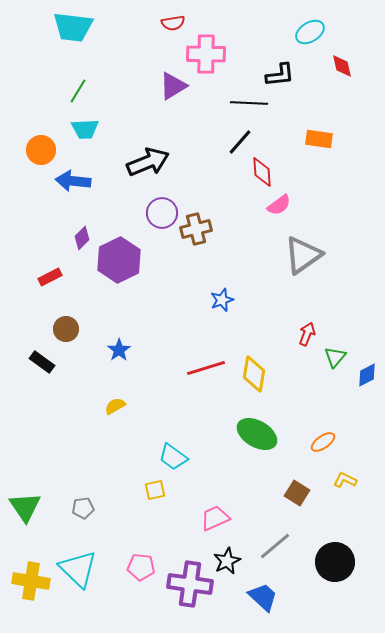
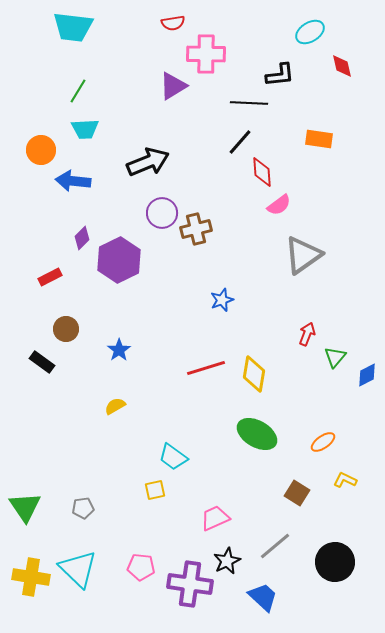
yellow cross at (31, 581): moved 4 px up
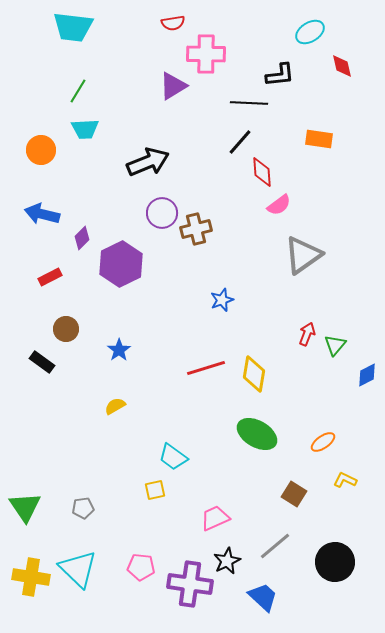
blue arrow at (73, 181): moved 31 px left, 33 px down; rotated 8 degrees clockwise
purple hexagon at (119, 260): moved 2 px right, 4 px down
green triangle at (335, 357): moved 12 px up
brown square at (297, 493): moved 3 px left, 1 px down
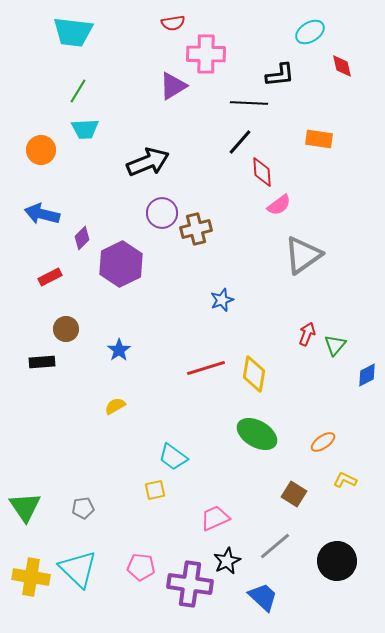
cyan trapezoid at (73, 27): moved 5 px down
black rectangle at (42, 362): rotated 40 degrees counterclockwise
black circle at (335, 562): moved 2 px right, 1 px up
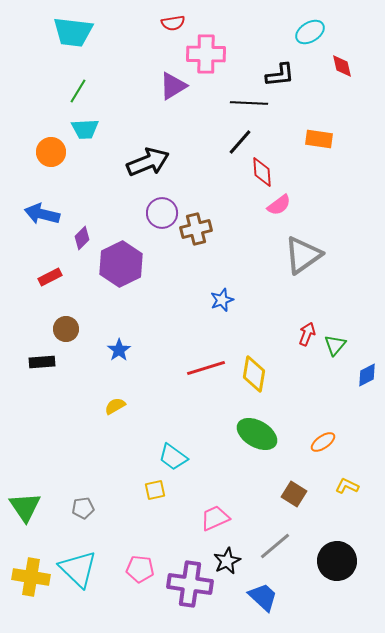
orange circle at (41, 150): moved 10 px right, 2 px down
yellow L-shape at (345, 480): moved 2 px right, 6 px down
pink pentagon at (141, 567): moved 1 px left, 2 px down
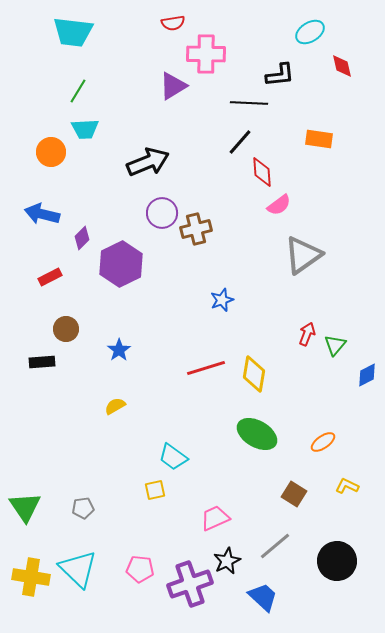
purple cross at (190, 584): rotated 27 degrees counterclockwise
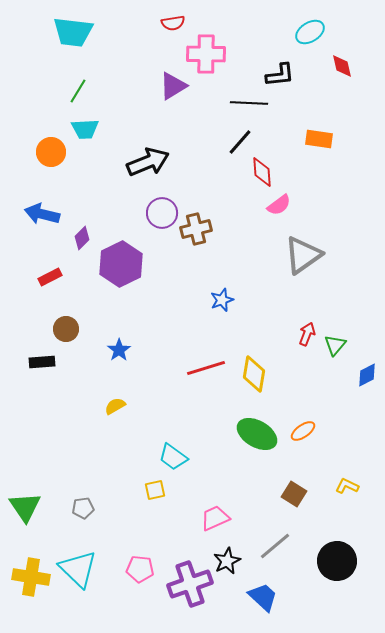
orange ellipse at (323, 442): moved 20 px left, 11 px up
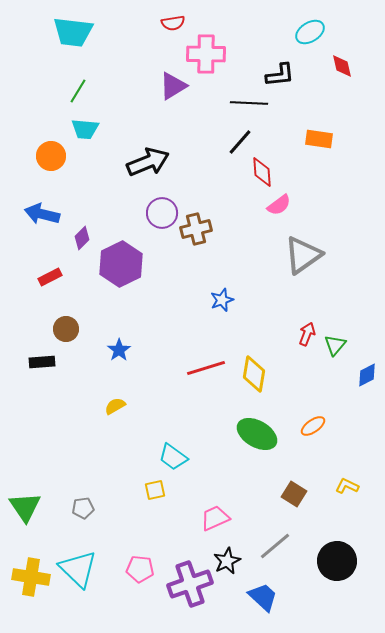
cyan trapezoid at (85, 129): rotated 8 degrees clockwise
orange circle at (51, 152): moved 4 px down
orange ellipse at (303, 431): moved 10 px right, 5 px up
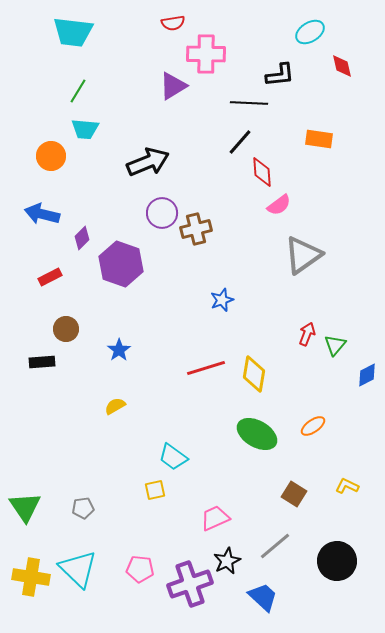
purple hexagon at (121, 264): rotated 15 degrees counterclockwise
